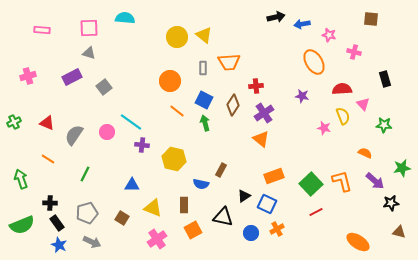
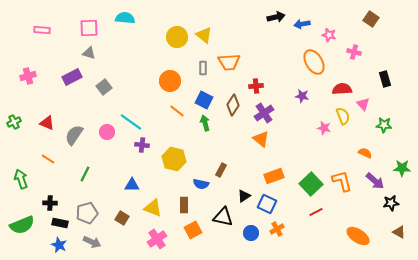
brown square at (371, 19): rotated 28 degrees clockwise
green star at (402, 168): rotated 12 degrees clockwise
black rectangle at (57, 223): moved 3 px right; rotated 42 degrees counterclockwise
brown triangle at (399, 232): rotated 16 degrees clockwise
orange ellipse at (358, 242): moved 6 px up
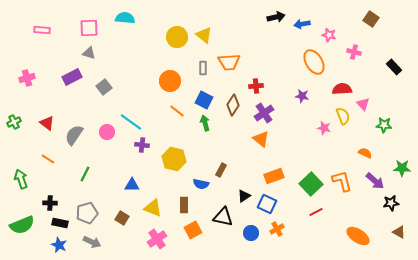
pink cross at (28, 76): moved 1 px left, 2 px down
black rectangle at (385, 79): moved 9 px right, 12 px up; rotated 28 degrees counterclockwise
red triangle at (47, 123): rotated 14 degrees clockwise
